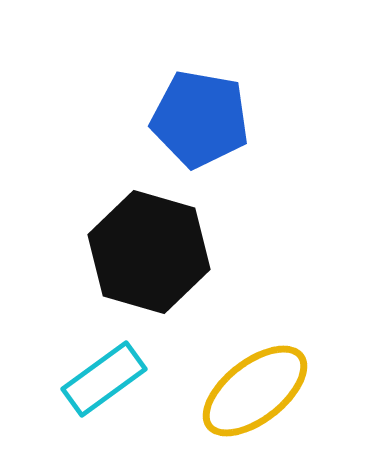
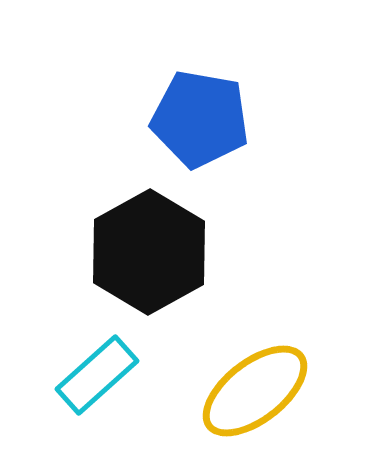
black hexagon: rotated 15 degrees clockwise
cyan rectangle: moved 7 px left, 4 px up; rotated 6 degrees counterclockwise
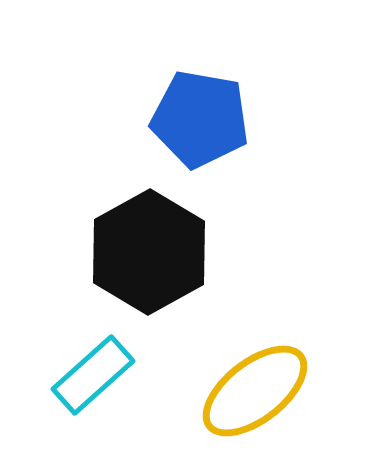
cyan rectangle: moved 4 px left
